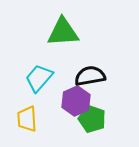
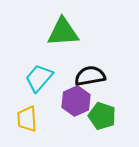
green pentagon: moved 10 px right, 3 px up
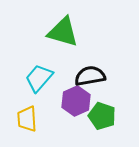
green triangle: rotated 20 degrees clockwise
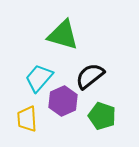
green triangle: moved 3 px down
black semicircle: rotated 28 degrees counterclockwise
purple hexagon: moved 13 px left
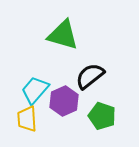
cyan trapezoid: moved 4 px left, 12 px down
purple hexagon: moved 1 px right
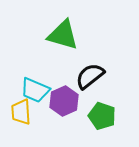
cyan trapezoid: rotated 108 degrees counterclockwise
yellow trapezoid: moved 6 px left, 7 px up
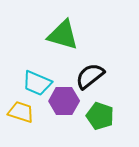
cyan trapezoid: moved 2 px right, 7 px up
purple hexagon: rotated 24 degrees clockwise
yellow trapezoid: rotated 112 degrees clockwise
green pentagon: moved 2 px left
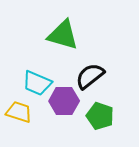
yellow trapezoid: moved 2 px left
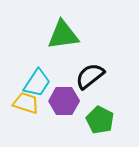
green triangle: rotated 24 degrees counterclockwise
cyan trapezoid: rotated 80 degrees counterclockwise
yellow trapezoid: moved 7 px right, 9 px up
green pentagon: moved 4 px down; rotated 8 degrees clockwise
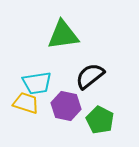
cyan trapezoid: rotated 48 degrees clockwise
purple hexagon: moved 2 px right, 5 px down; rotated 12 degrees clockwise
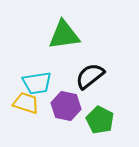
green triangle: moved 1 px right
